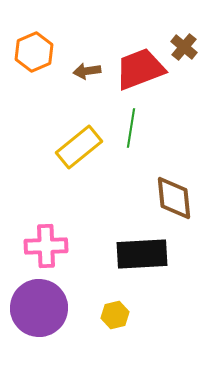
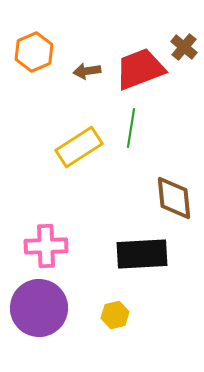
yellow rectangle: rotated 6 degrees clockwise
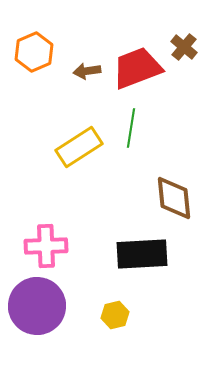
red trapezoid: moved 3 px left, 1 px up
purple circle: moved 2 px left, 2 px up
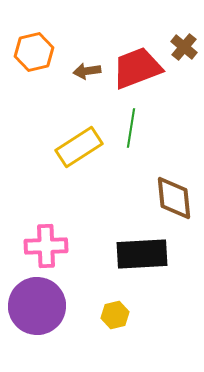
orange hexagon: rotated 9 degrees clockwise
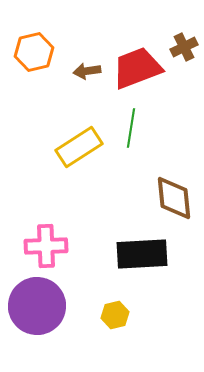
brown cross: rotated 24 degrees clockwise
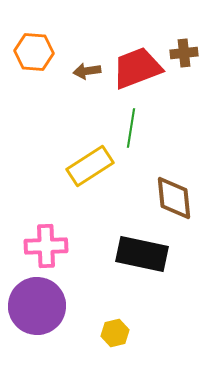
brown cross: moved 6 px down; rotated 20 degrees clockwise
orange hexagon: rotated 18 degrees clockwise
yellow rectangle: moved 11 px right, 19 px down
black rectangle: rotated 15 degrees clockwise
yellow hexagon: moved 18 px down
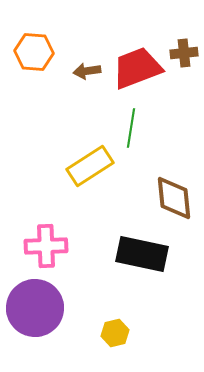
purple circle: moved 2 px left, 2 px down
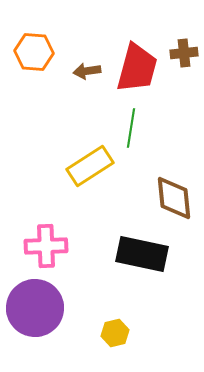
red trapezoid: rotated 126 degrees clockwise
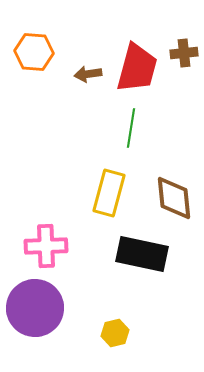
brown arrow: moved 1 px right, 3 px down
yellow rectangle: moved 19 px right, 27 px down; rotated 42 degrees counterclockwise
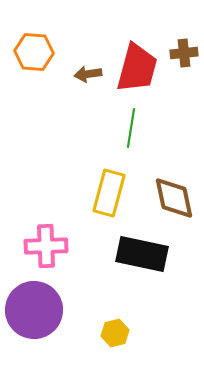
brown diamond: rotated 6 degrees counterclockwise
purple circle: moved 1 px left, 2 px down
